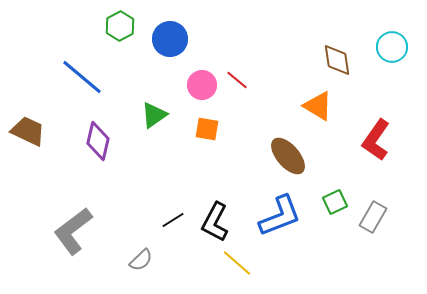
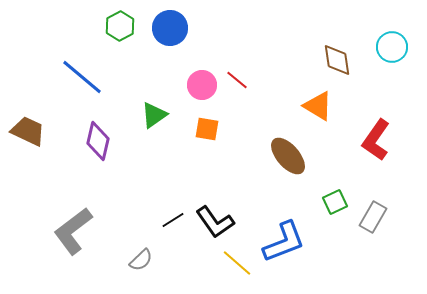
blue circle: moved 11 px up
blue L-shape: moved 4 px right, 26 px down
black L-shape: rotated 63 degrees counterclockwise
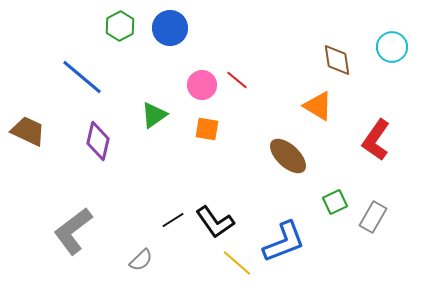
brown ellipse: rotated 6 degrees counterclockwise
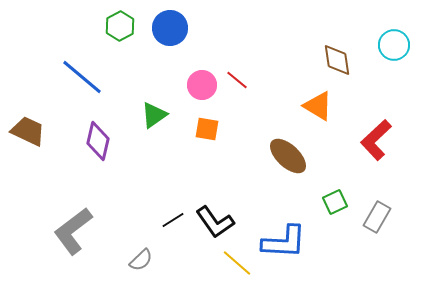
cyan circle: moved 2 px right, 2 px up
red L-shape: rotated 12 degrees clockwise
gray rectangle: moved 4 px right
blue L-shape: rotated 24 degrees clockwise
